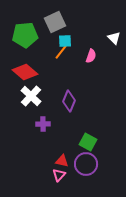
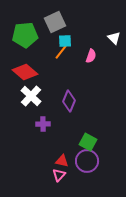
purple circle: moved 1 px right, 3 px up
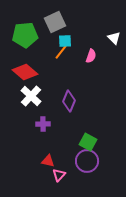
red triangle: moved 14 px left
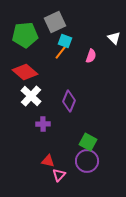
cyan square: rotated 24 degrees clockwise
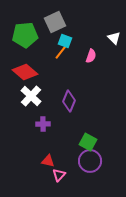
purple circle: moved 3 px right
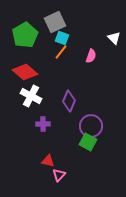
green pentagon: rotated 25 degrees counterclockwise
cyan square: moved 3 px left, 3 px up
white cross: rotated 15 degrees counterclockwise
purple circle: moved 1 px right, 35 px up
